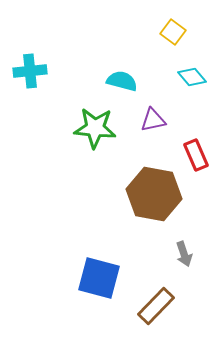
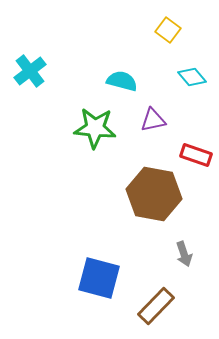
yellow square: moved 5 px left, 2 px up
cyan cross: rotated 32 degrees counterclockwise
red rectangle: rotated 48 degrees counterclockwise
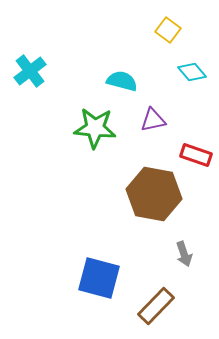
cyan diamond: moved 5 px up
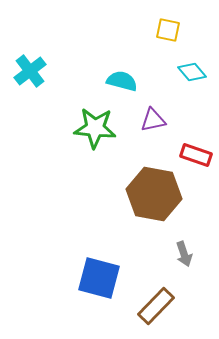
yellow square: rotated 25 degrees counterclockwise
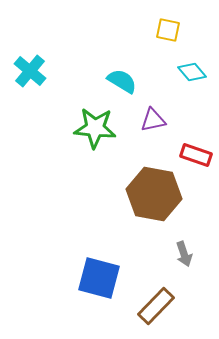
cyan cross: rotated 12 degrees counterclockwise
cyan semicircle: rotated 16 degrees clockwise
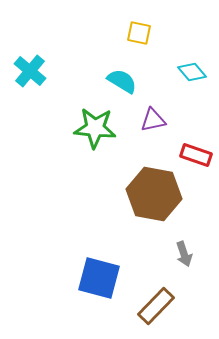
yellow square: moved 29 px left, 3 px down
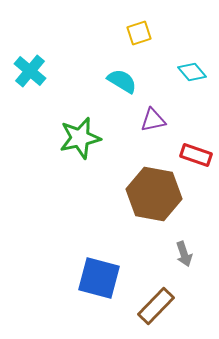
yellow square: rotated 30 degrees counterclockwise
green star: moved 15 px left, 10 px down; rotated 18 degrees counterclockwise
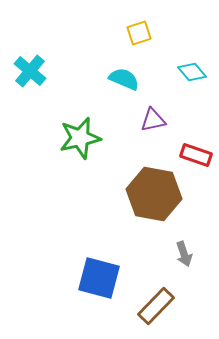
cyan semicircle: moved 2 px right, 2 px up; rotated 8 degrees counterclockwise
